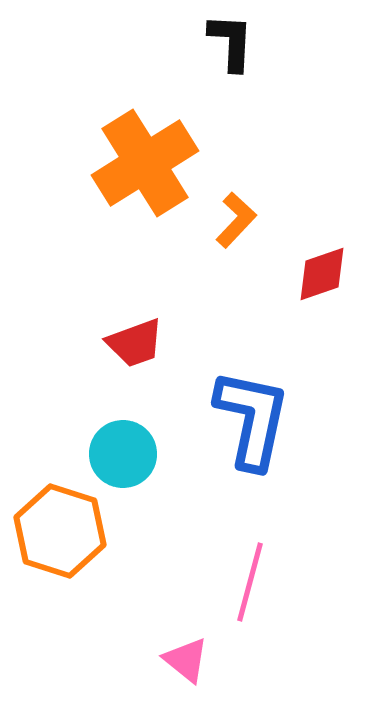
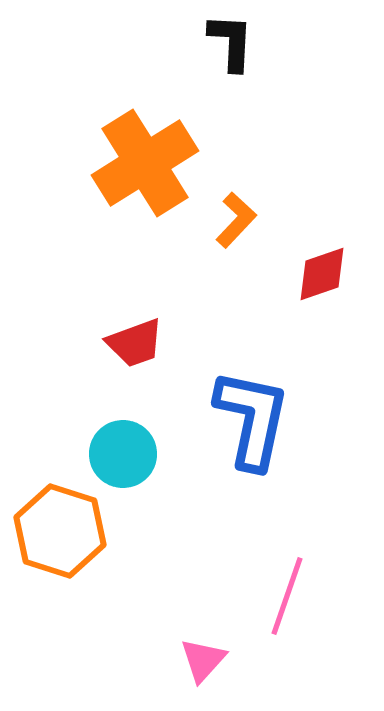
pink line: moved 37 px right, 14 px down; rotated 4 degrees clockwise
pink triangle: moved 17 px right; rotated 33 degrees clockwise
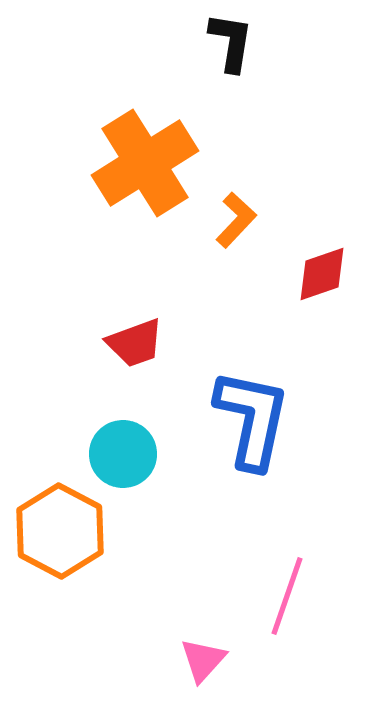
black L-shape: rotated 6 degrees clockwise
orange hexagon: rotated 10 degrees clockwise
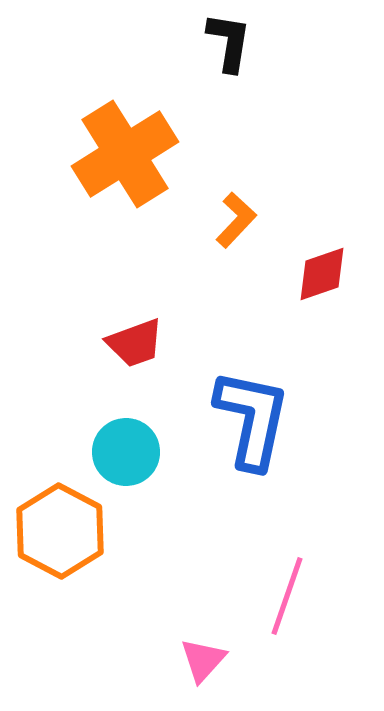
black L-shape: moved 2 px left
orange cross: moved 20 px left, 9 px up
cyan circle: moved 3 px right, 2 px up
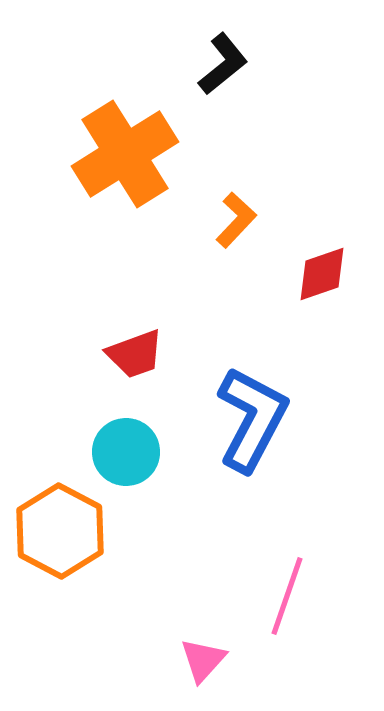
black L-shape: moved 6 px left, 22 px down; rotated 42 degrees clockwise
red trapezoid: moved 11 px down
blue L-shape: rotated 16 degrees clockwise
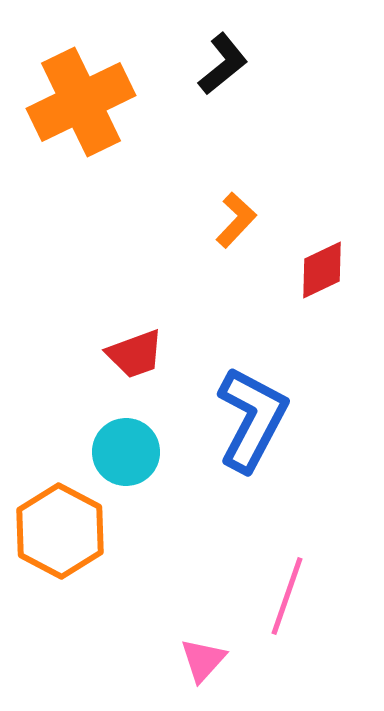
orange cross: moved 44 px left, 52 px up; rotated 6 degrees clockwise
red diamond: moved 4 px up; rotated 6 degrees counterclockwise
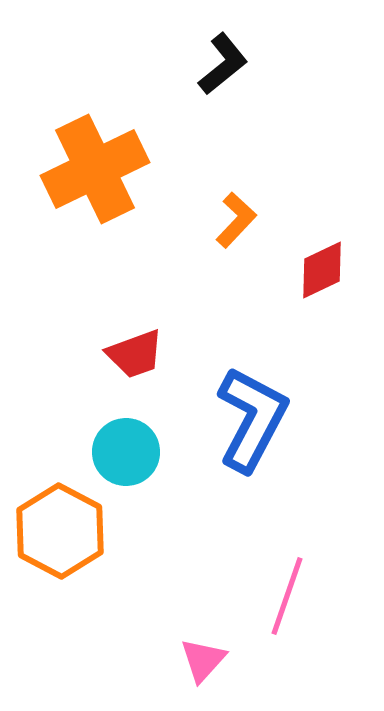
orange cross: moved 14 px right, 67 px down
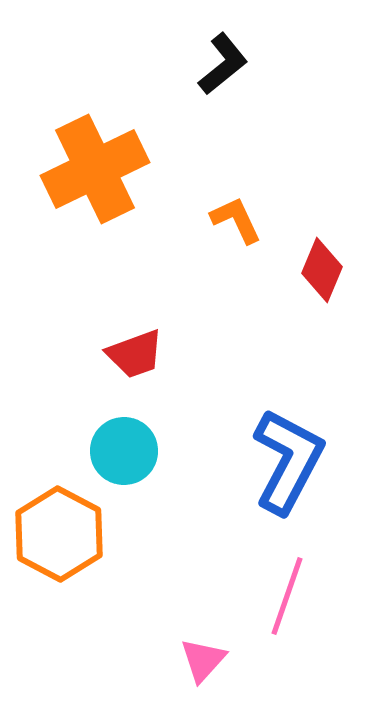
orange L-shape: rotated 68 degrees counterclockwise
red diamond: rotated 42 degrees counterclockwise
blue L-shape: moved 36 px right, 42 px down
cyan circle: moved 2 px left, 1 px up
orange hexagon: moved 1 px left, 3 px down
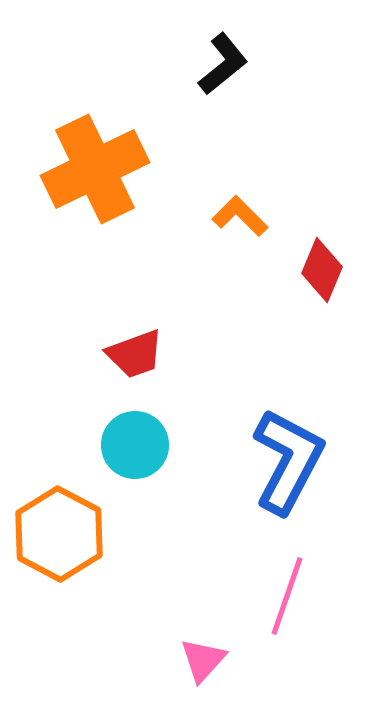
orange L-shape: moved 4 px right, 4 px up; rotated 20 degrees counterclockwise
cyan circle: moved 11 px right, 6 px up
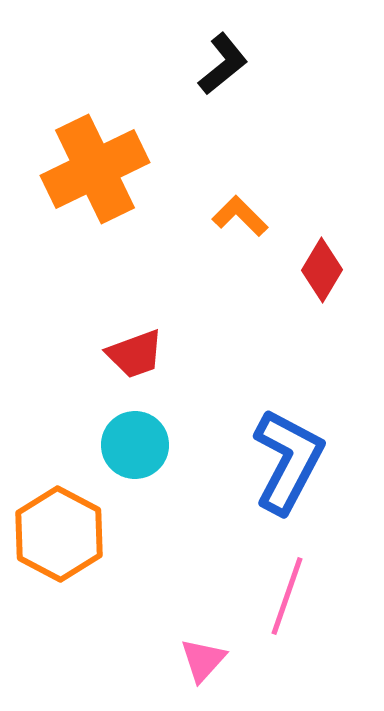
red diamond: rotated 8 degrees clockwise
